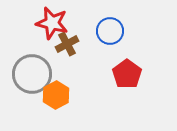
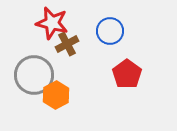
gray circle: moved 2 px right, 1 px down
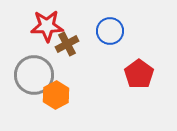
red star: moved 5 px left, 3 px down; rotated 16 degrees counterclockwise
red pentagon: moved 12 px right
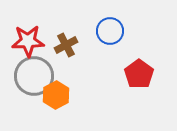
red star: moved 19 px left, 15 px down
brown cross: moved 1 px left, 1 px down
gray circle: moved 1 px down
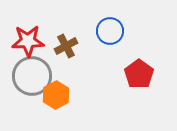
brown cross: moved 1 px down
gray circle: moved 2 px left
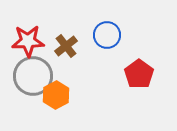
blue circle: moved 3 px left, 4 px down
brown cross: rotated 10 degrees counterclockwise
gray circle: moved 1 px right
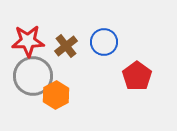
blue circle: moved 3 px left, 7 px down
red pentagon: moved 2 px left, 2 px down
